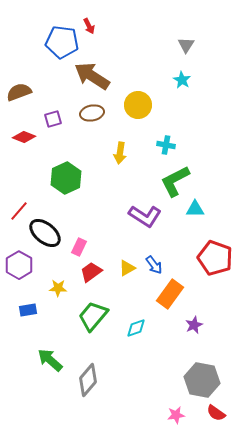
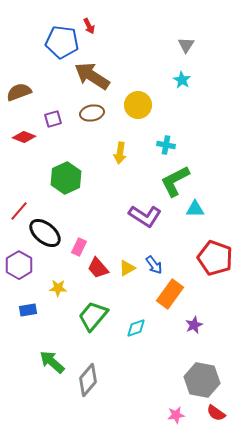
red trapezoid: moved 7 px right, 4 px up; rotated 95 degrees counterclockwise
green arrow: moved 2 px right, 2 px down
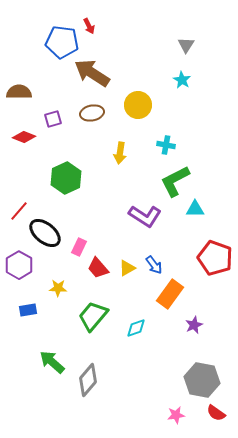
brown arrow: moved 3 px up
brown semicircle: rotated 20 degrees clockwise
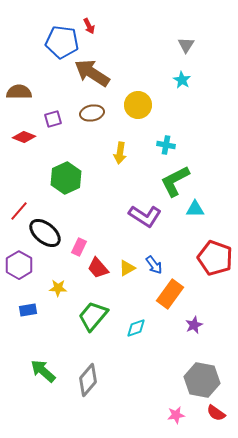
green arrow: moved 9 px left, 9 px down
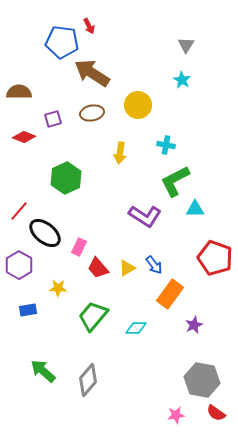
cyan diamond: rotated 20 degrees clockwise
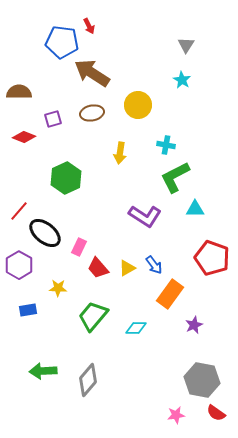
green L-shape: moved 4 px up
red pentagon: moved 3 px left
green arrow: rotated 44 degrees counterclockwise
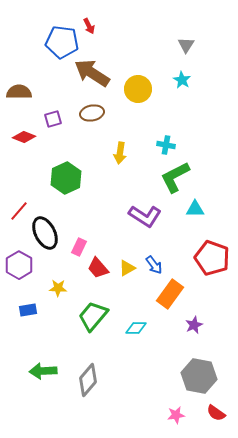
yellow circle: moved 16 px up
black ellipse: rotated 24 degrees clockwise
gray hexagon: moved 3 px left, 4 px up
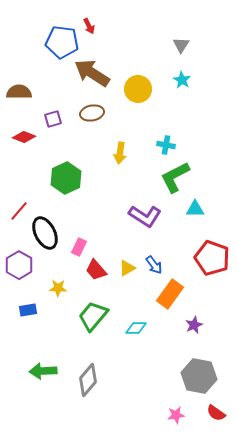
gray triangle: moved 5 px left
red trapezoid: moved 2 px left, 2 px down
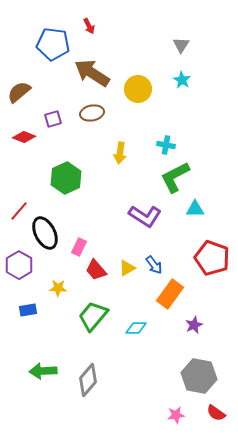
blue pentagon: moved 9 px left, 2 px down
brown semicircle: rotated 40 degrees counterclockwise
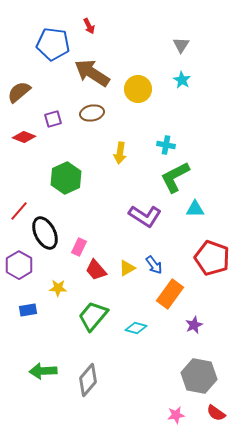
cyan diamond: rotated 15 degrees clockwise
